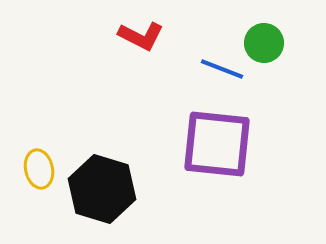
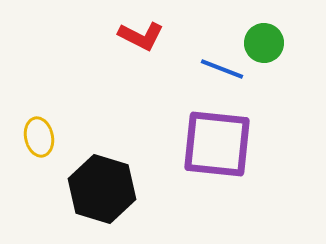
yellow ellipse: moved 32 px up
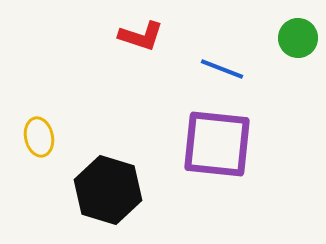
red L-shape: rotated 9 degrees counterclockwise
green circle: moved 34 px right, 5 px up
black hexagon: moved 6 px right, 1 px down
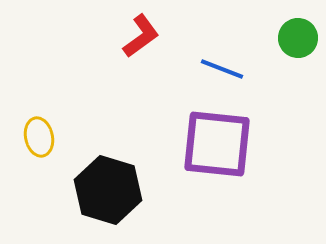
red L-shape: rotated 54 degrees counterclockwise
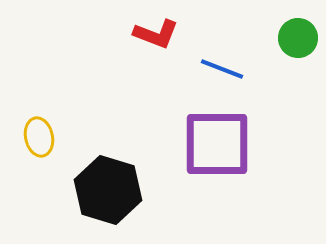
red L-shape: moved 15 px right, 2 px up; rotated 57 degrees clockwise
purple square: rotated 6 degrees counterclockwise
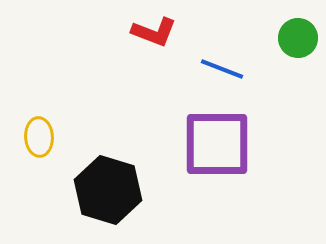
red L-shape: moved 2 px left, 2 px up
yellow ellipse: rotated 9 degrees clockwise
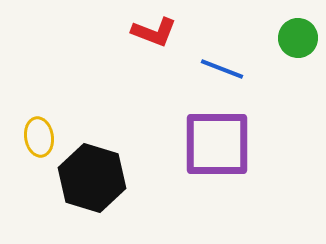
yellow ellipse: rotated 6 degrees counterclockwise
black hexagon: moved 16 px left, 12 px up
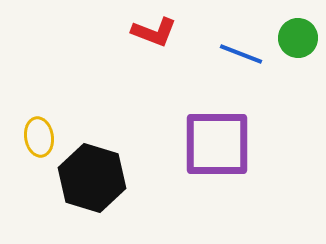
blue line: moved 19 px right, 15 px up
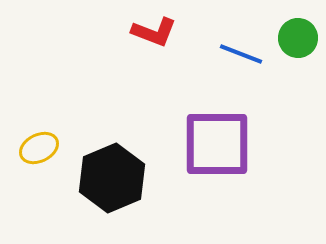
yellow ellipse: moved 11 px down; rotated 72 degrees clockwise
black hexagon: moved 20 px right; rotated 20 degrees clockwise
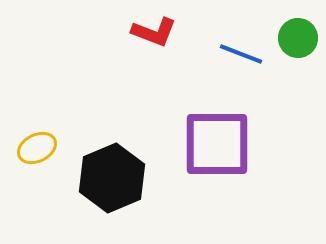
yellow ellipse: moved 2 px left
